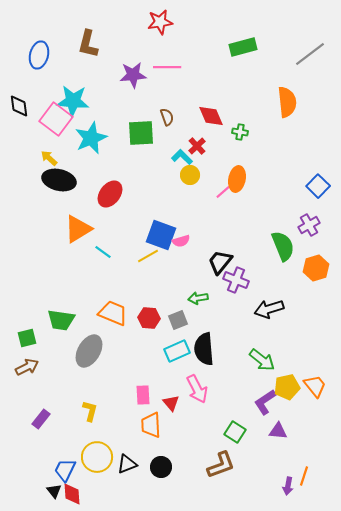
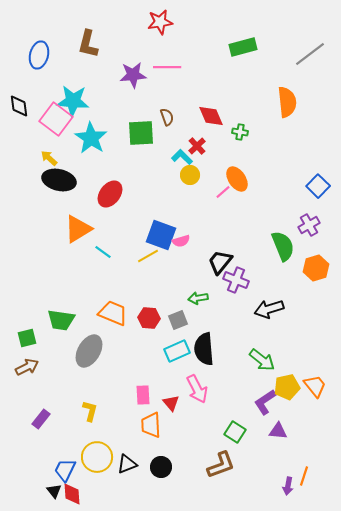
cyan star at (91, 138): rotated 16 degrees counterclockwise
orange ellipse at (237, 179): rotated 45 degrees counterclockwise
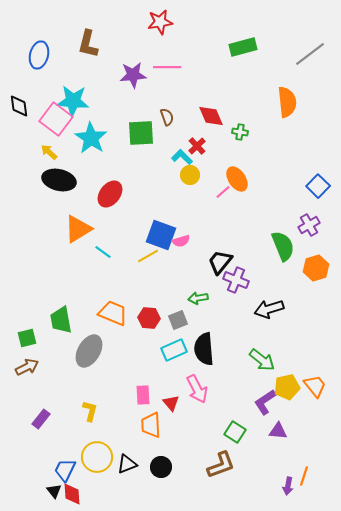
yellow arrow at (49, 158): moved 6 px up
green trapezoid at (61, 320): rotated 72 degrees clockwise
cyan rectangle at (177, 351): moved 3 px left, 1 px up
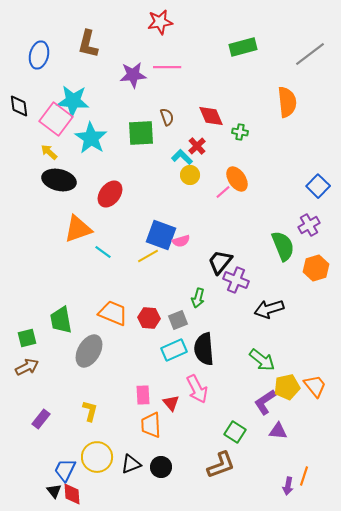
orange triangle at (78, 229): rotated 12 degrees clockwise
green arrow at (198, 298): rotated 66 degrees counterclockwise
black triangle at (127, 464): moved 4 px right
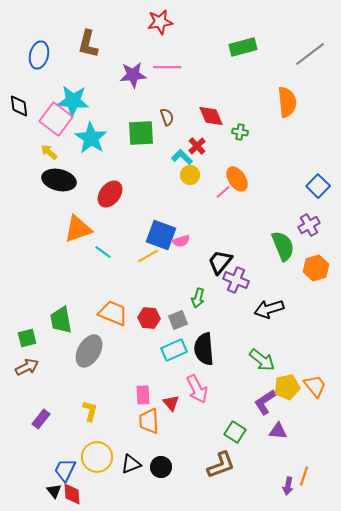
orange trapezoid at (151, 425): moved 2 px left, 4 px up
